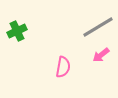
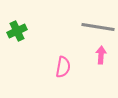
gray line: rotated 40 degrees clockwise
pink arrow: rotated 132 degrees clockwise
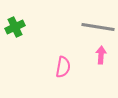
green cross: moved 2 px left, 4 px up
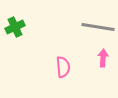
pink arrow: moved 2 px right, 3 px down
pink semicircle: rotated 15 degrees counterclockwise
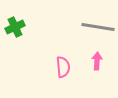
pink arrow: moved 6 px left, 3 px down
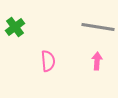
green cross: rotated 12 degrees counterclockwise
pink semicircle: moved 15 px left, 6 px up
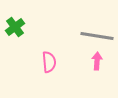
gray line: moved 1 px left, 9 px down
pink semicircle: moved 1 px right, 1 px down
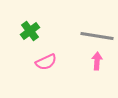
green cross: moved 15 px right, 4 px down
pink semicircle: moved 3 px left; rotated 70 degrees clockwise
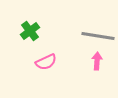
gray line: moved 1 px right
